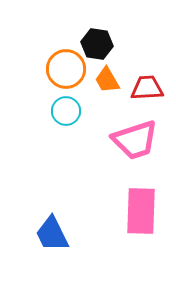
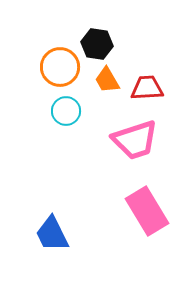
orange circle: moved 6 px left, 2 px up
pink rectangle: moved 6 px right; rotated 33 degrees counterclockwise
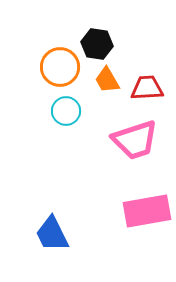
pink rectangle: rotated 69 degrees counterclockwise
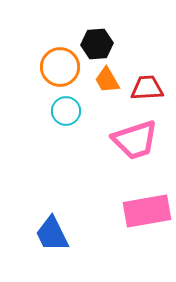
black hexagon: rotated 12 degrees counterclockwise
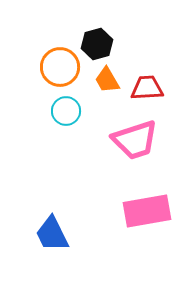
black hexagon: rotated 12 degrees counterclockwise
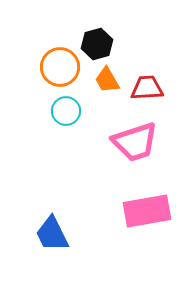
pink trapezoid: moved 2 px down
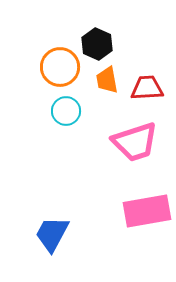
black hexagon: rotated 20 degrees counterclockwise
orange trapezoid: rotated 20 degrees clockwise
blue trapezoid: rotated 54 degrees clockwise
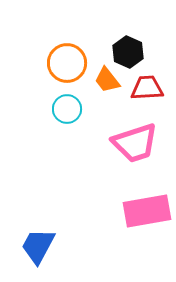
black hexagon: moved 31 px right, 8 px down
orange circle: moved 7 px right, 4 px up
orange trapezoid: rotated 28 degrees counterclockwise
cyan circle: moved 1 px right, 2 px up
pink trapezoid: moved 1 px down
blue trapezoid: moved 14 px left, 12 px down
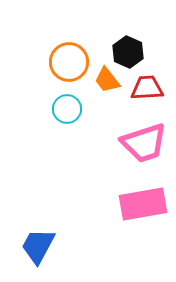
orange circle: moved 2 px right, 1 px up
pink trapezoid: moved 9 px right
pink rectangle: moved 4 px left, 7 px up
